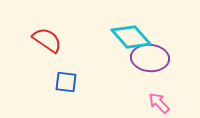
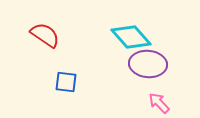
red semicircle: moved 2 px left, 5 px up
purple ellipse: moved 2 px left, 6 px down
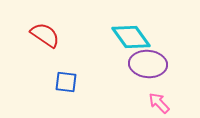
cyan diamond: rotated 6 degrees clockwise
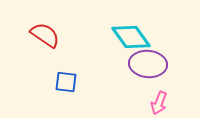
pink arrow: rotated 115 degrees counterclockwise
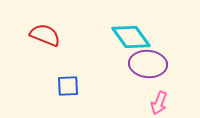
red semicircle: rotated 12 degrees counterclockwise
blue square: moved 2 px right, 4 px down; rotated 10 degrees counterclockwise
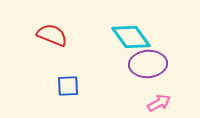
red semicircle: moved 7 px right
purple ellipse: rotated 9 degrees counterclockwise
pink arrow: rotated 140 degrees counterclockwise
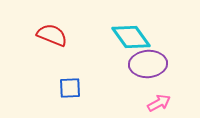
blue square: moved 2 px right, 2 px down
